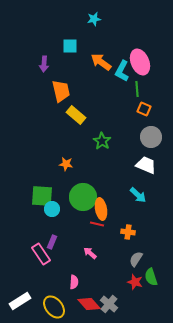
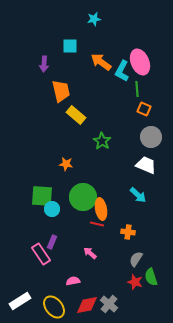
pink semicircle: moved 1 px left, 1 px up; rotated 104 degrees counterclockwise
red diamond: moved 2 px left, 1 px down; rotated 60 degrees counterclockwise
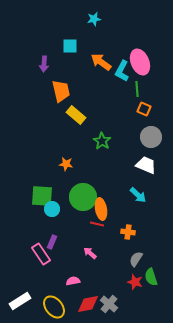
red diamond: moved 1 px right, 1 px up
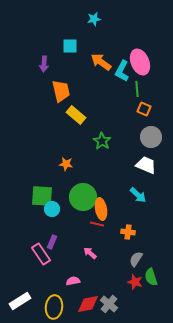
yellow ellipse: rotated 45 degrees clockwise
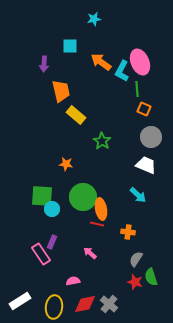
red diamond: moved 3 px left
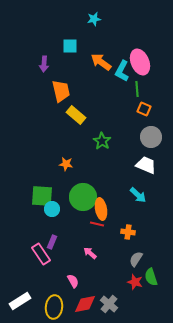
pink semicircle: rotated 72 degrees clockwise
